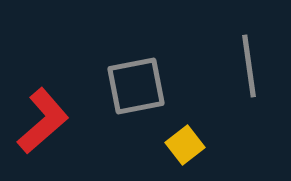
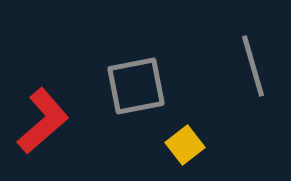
gray line: moved 4 px right; rotated 8 degrees counterclockwise
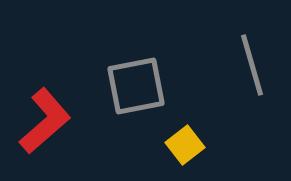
gray line: moved 1 px left, 1 px up
red L-shape: moved 2 px right
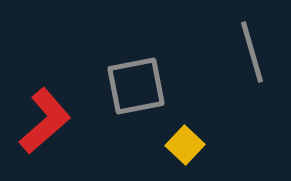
gray line: moved 13 px up
yellow square: rotated 9 degrees counterclockwise
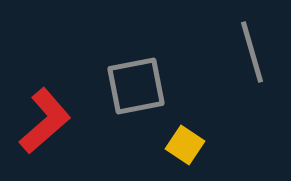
yellow square: rotated 9 degrees counterclockwise
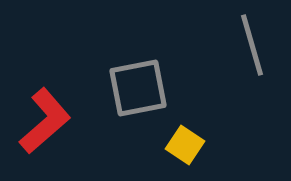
gray line: moved 7 px up
gray square: moved 2 px right, 2 px down
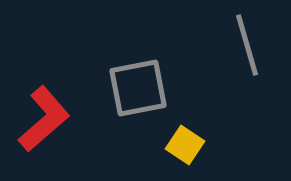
gray line: moved 5 px left
red L-shape: moved 1 px left, 2 px up
